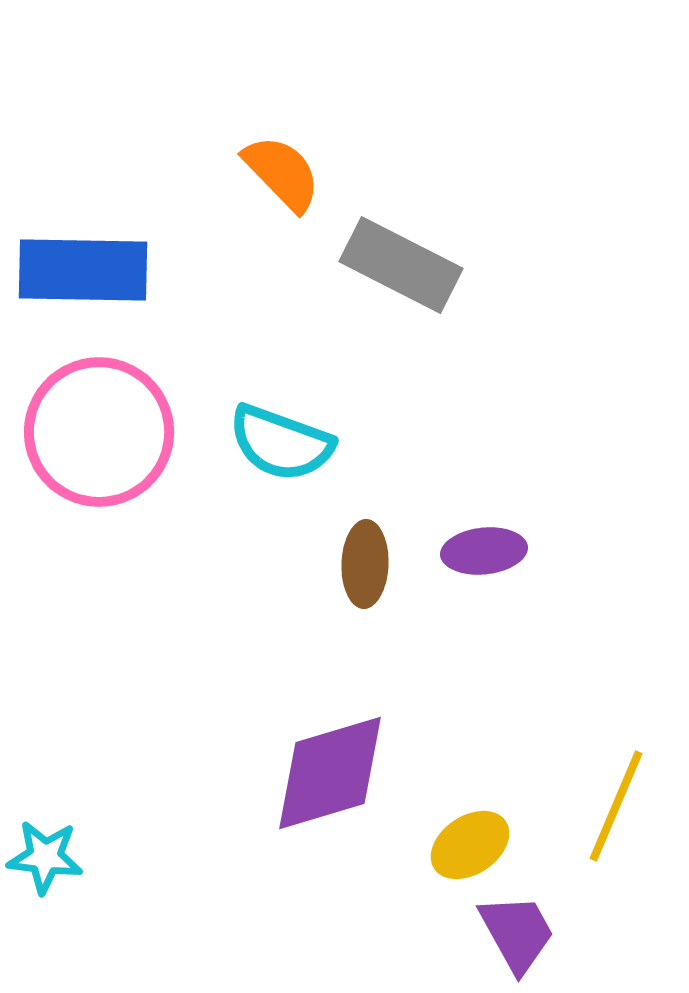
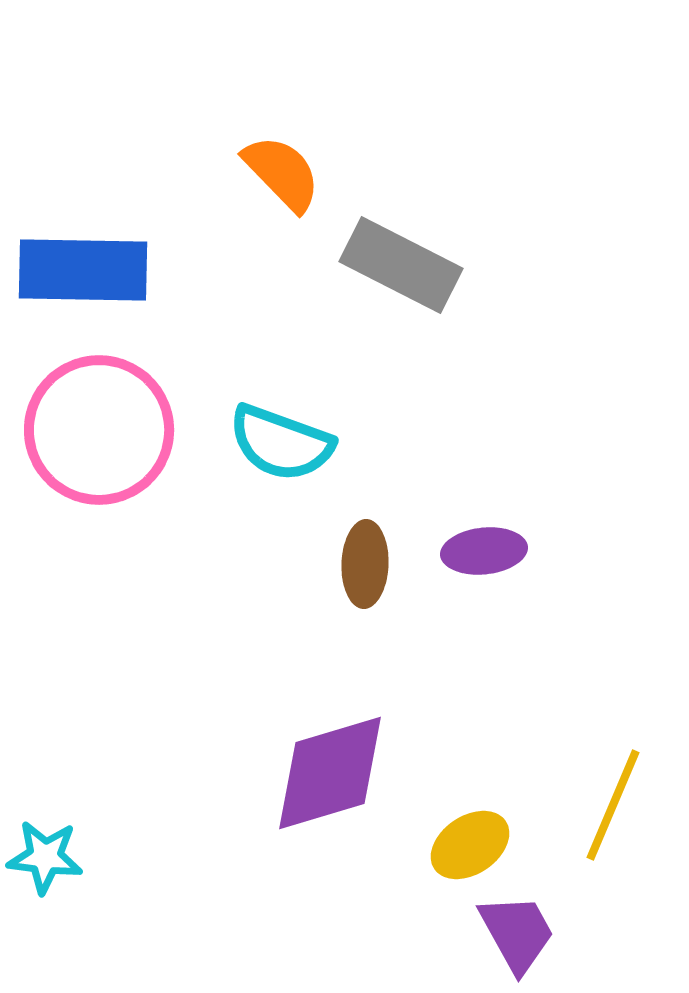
pink circle: moved 2 px up
yellow line: moved 3 px left, 1 px up
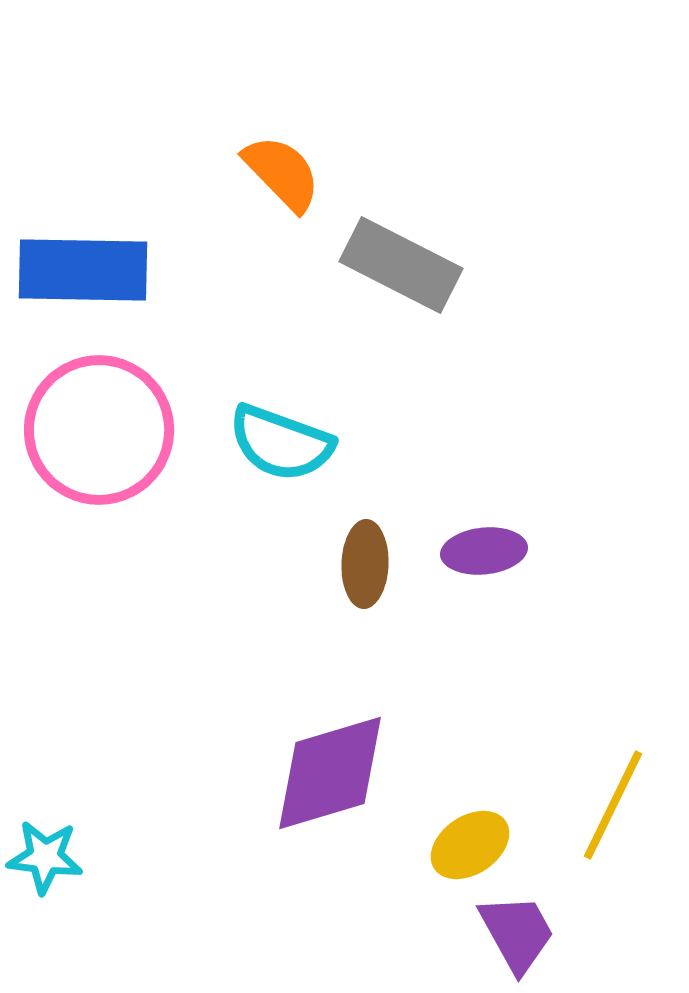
yellow line: rotated 3 degrees clockwise
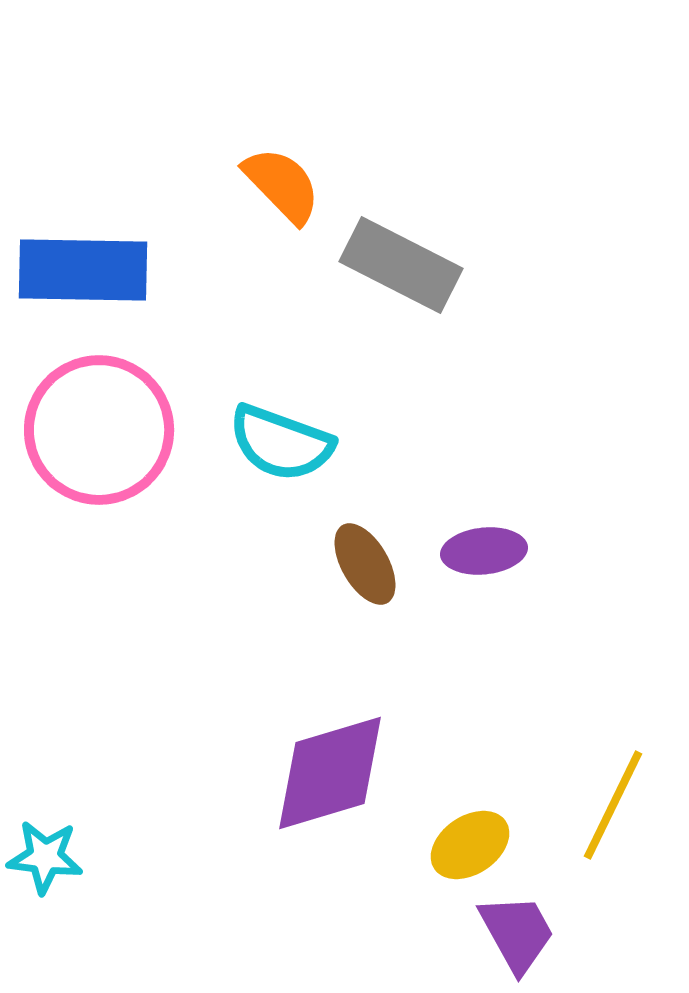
orange semicircle: moved 12 px down
brown ellipse: rotated 32 degrees counterclockwise
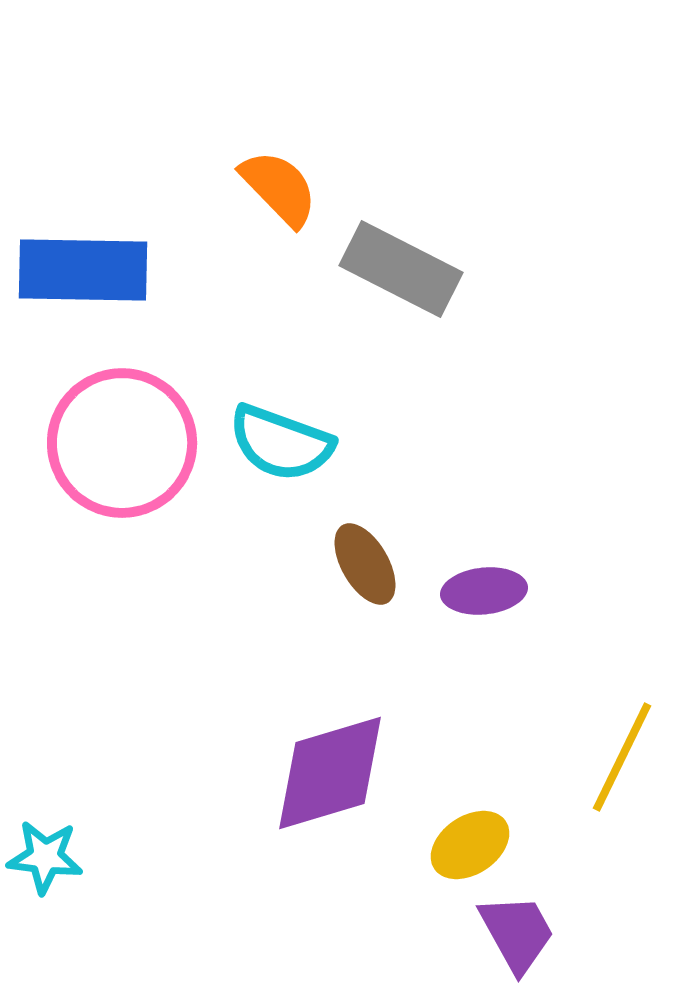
orange semicircle: moved 3 px left, 3 px down
gray rectangle: moved 4 px down
pink circle: moved 23 px right, 13 px down
purple ellipse: moved 40 px down
yellow line: moved 9 px right, 48 px up
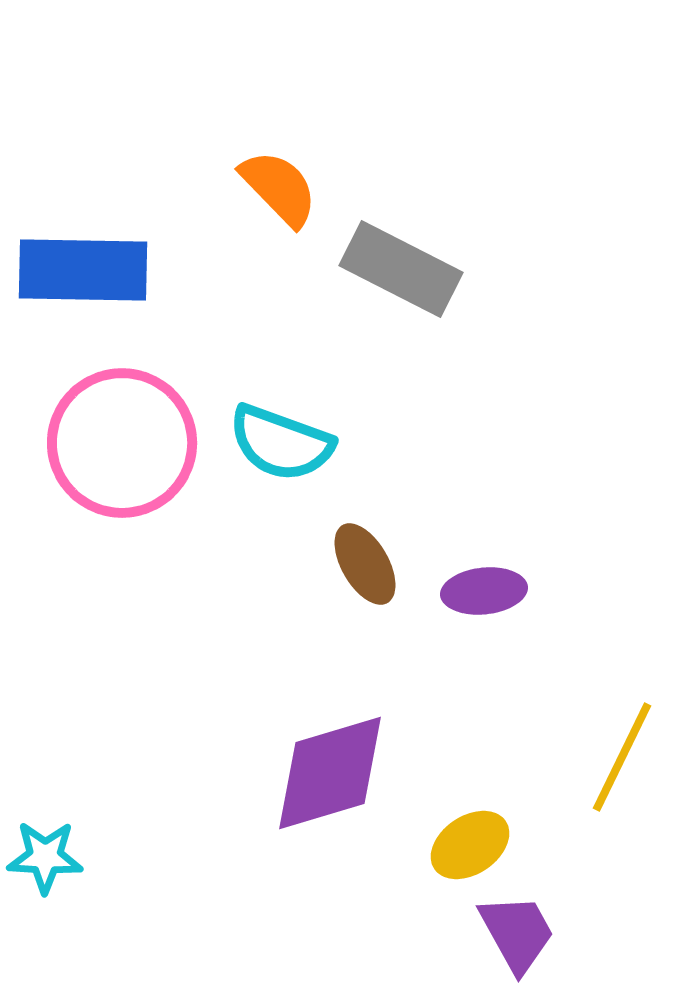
cyan star: rotated 4 degrees counterclockwise
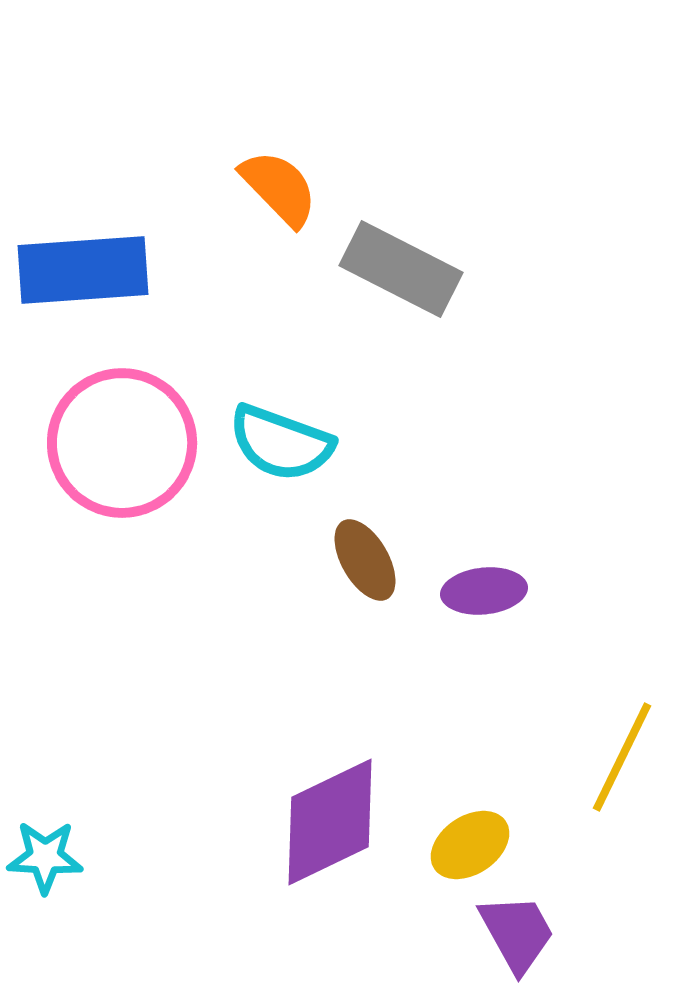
blue rectangle: rotated 5 degrees counterclockwise
brown ellipse: moved 4 px up
purple diamond: moved 49 px down; rotated 9 degrees counterclockwise
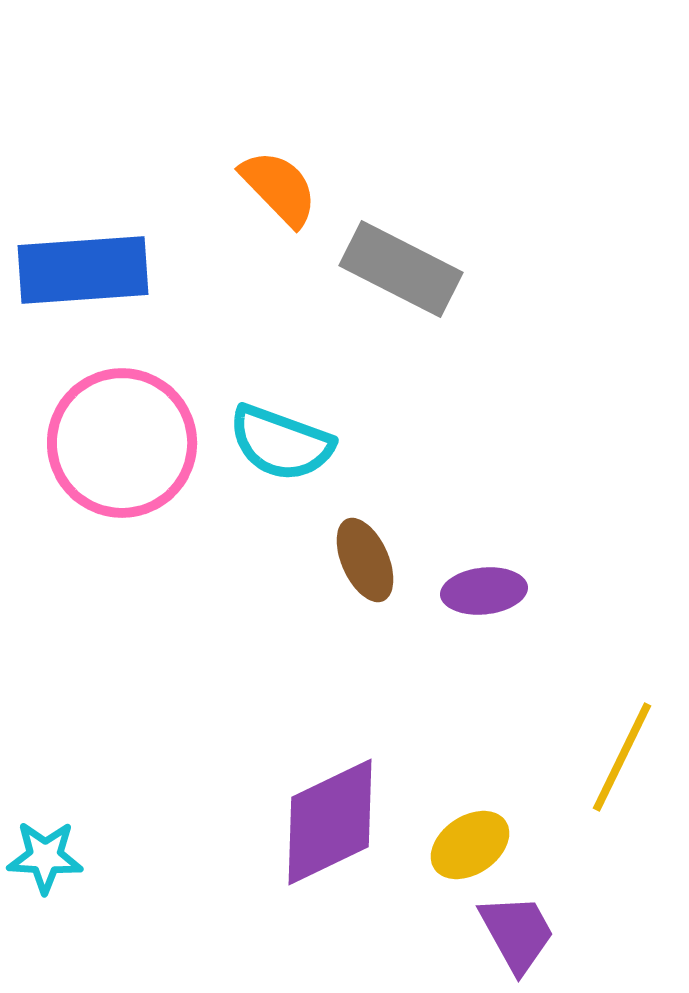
brown ellipse: rotated 6 degrees clockwise
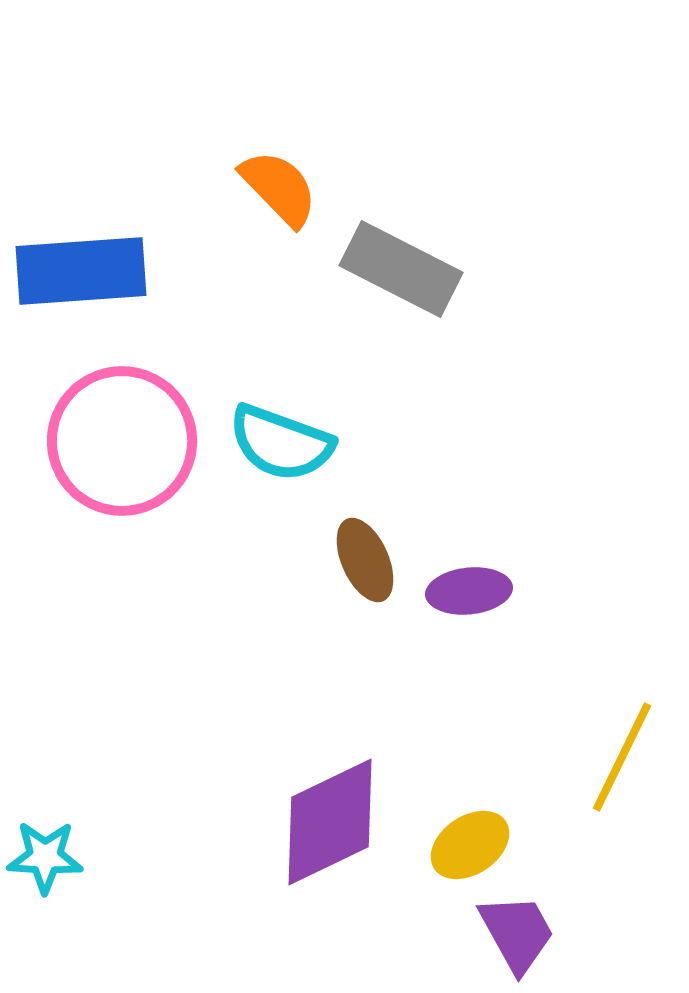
blue rectangle: moved 2 px left, 1 px down
pink circle: moved 2 px up
purple ellipse: moved 15 px left
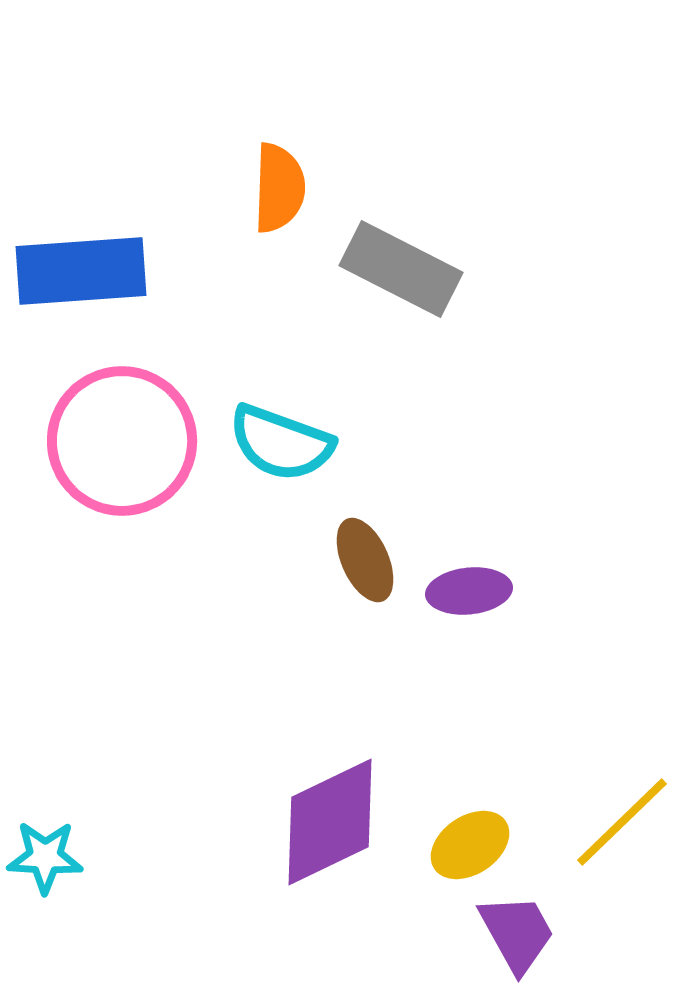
orange semicircle: rotated 46 degrees clockwise
yellow line: moved 65 px down; rotated 20 degrees clockwise
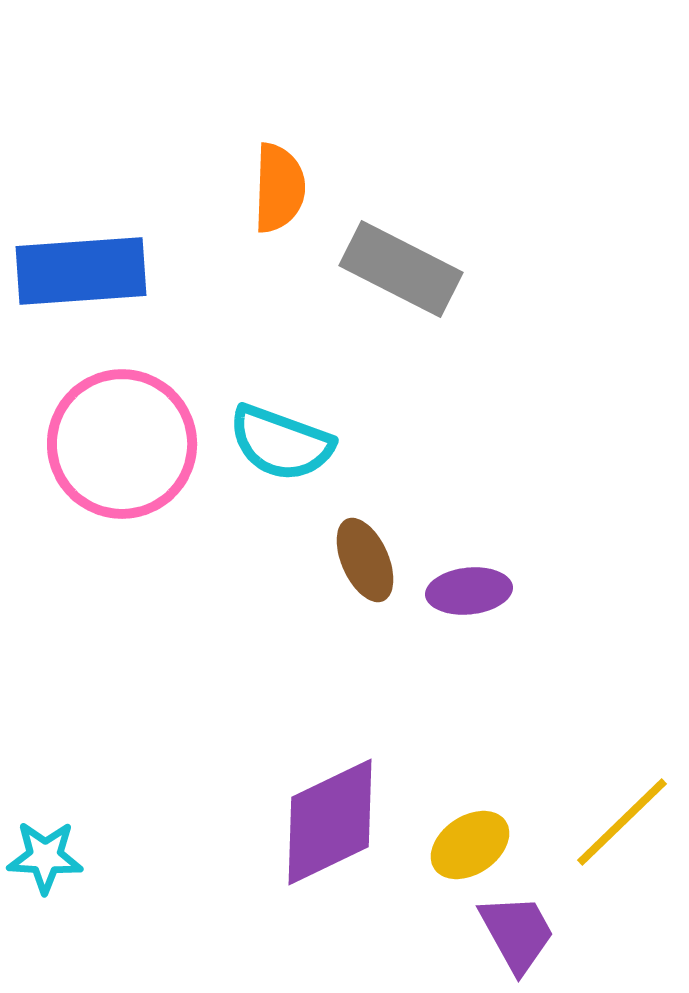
pink circle: moved 3 px down
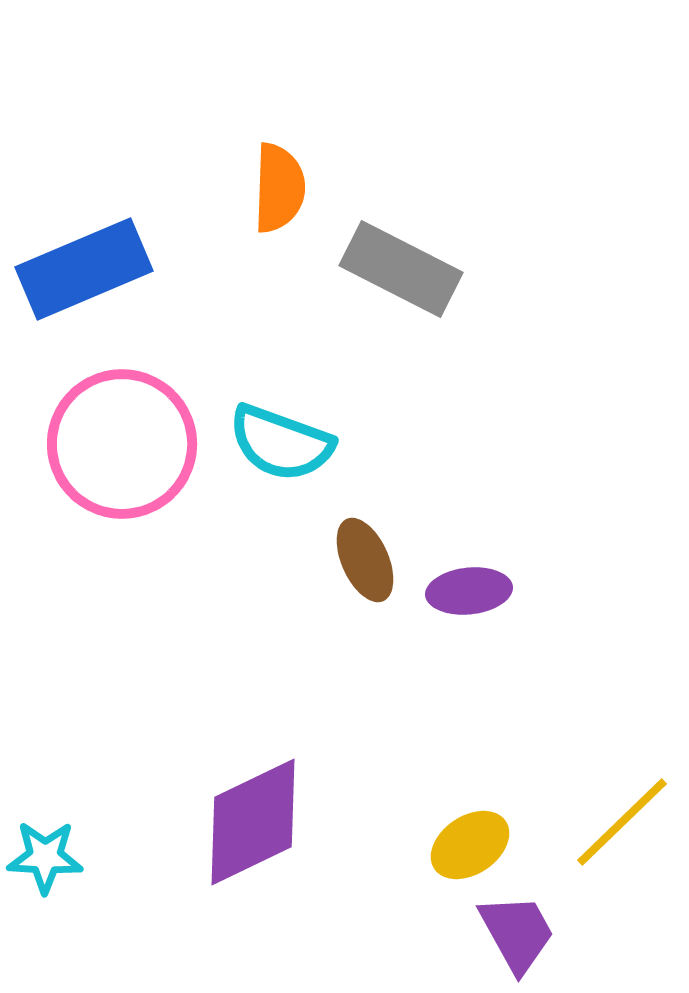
blue rectangle: moved 3 px right, 2 px up; rotated 19 degrees counterclockwise
purple diamond: moved 77 px left
